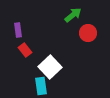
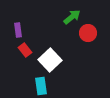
green arrow: moved 1 px left, 2 px down
white square: moved 7 px up
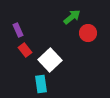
purple rectangle: rotated 16 degrees counterclockwise
cyan rectangle: moved 2 px up
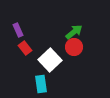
green arrow: moved 2 px right, 15 px down
red circle: moved 14 px left, 14 px down
red rectangle: moved 2 px up
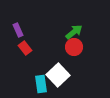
white square: moved 8 px right, 15 px down
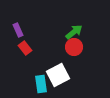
white square: rotated 15 degrees clockwise
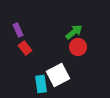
red circle: moved 4 px right
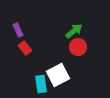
green arrow: moved 1 px up
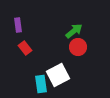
purple rectangle: moved 5 px up; rotated 16 degrees clockwise
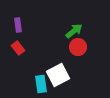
red rectangle: moved 7 px left
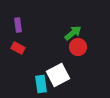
green arrow: moved 1 px left, 2 px down
red rectangle: rotated 24 degrees counterclockwise
